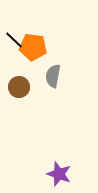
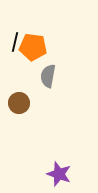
black line: moved 1 px right, 2 px down; rotated 60 degrees clockwise
gray semicircle: moved 5 px left
brown circle: moved 16 px down
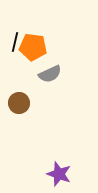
gray semicircle: moved 2 px right, 2 px up; rotated 125 degrees counterclockwise
